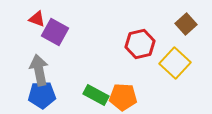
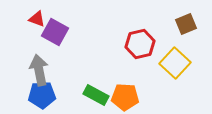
brown square: rotated 20 degrees clockwise
orange pentagon: moved 2 px right
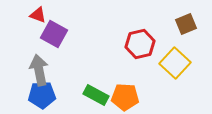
red triangle: moved 1 px right, 4 px up
purple square: moved 1 px left, 2 px down
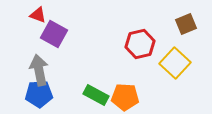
blue pentagon: moved 3 px left, 1 px up
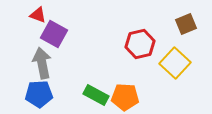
gray arrow: moved 3 px right, 7 px up
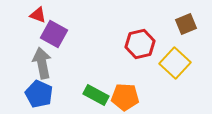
blue pentagon: rotated 28 degrees clockwise
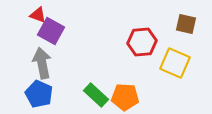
brown square: rotated 35 degrees clockwise
purple square: moved 3 px left, 3 px up
red hexagon: moved 2 px right, 2 px up; rotated 8 degrees clockwise
yellow square: rotated 20 degrees counterclockwise
green rectangle: rotated 15 degrees clockwise
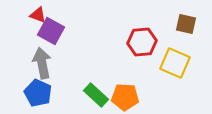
blue pentagon: moved 1 px left, 1 px up
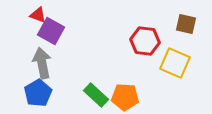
red hexagon: moved 3 px right, 1 px up; rotated 12 degrees clockwise
blue pentagon: rotated 16 degrees clockwise
